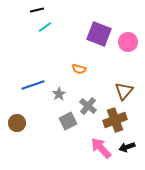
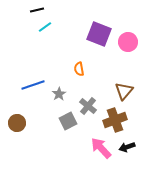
orange semicircle: rotated 64 degrees clockwise
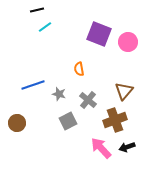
gray star: rotated 24 degrees counterclockwise
gray cross: moved 6 px up
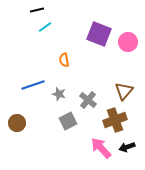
orange semicircle: moved 15 px left, 9 px up
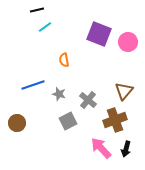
black arrow: moved 1 px left, 2 px down; rotated 56 degrees counterclockwise
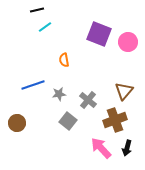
gray star: rotated 24 degrees counterclockwise
gray square: rotated 24 degrees counterclockwise
black arrow: moved 1 px right, 1 px up
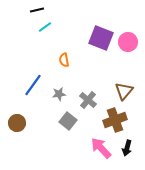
purple square: moved 2 px right, 4 px down
blue line: rotated 35 degrees counterclockwise
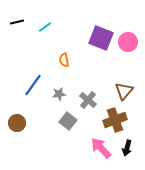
black line: moved 20 px left, 12 px down
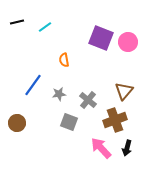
gray square: moved 1 px right, 1 px down; rotated 18 degrees counterclockwise
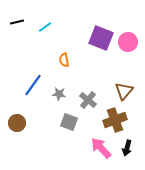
gray star: rotated 16 degrees clockwise
